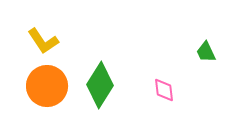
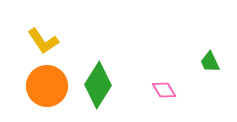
green trapezoid: moved 4 px right, 10 px down
green diamond: moved 2 px left
pink diamond: rotated 25 degrees counterclockwise
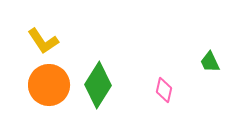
orange circle: moved 2 px right, 1 px up
pink diamond: rotated 45 degrees clockwise
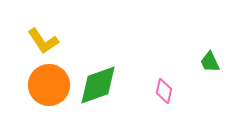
green diamond: rotated 39 degrees clockwise
pink diamond: moved 1 px down
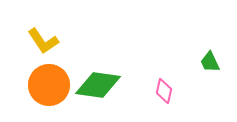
green diamond: rotated 27 degrees clockwise
